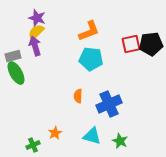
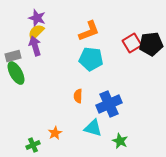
red square: moved 1 px right, 1 px up; rotated 18 degrees counterclockwise
cyan triangle: moved 1 px right, 8 px up
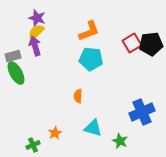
blue cross: moved 33 px right, 8 px down
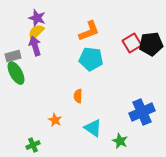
cyan triangle: rotated 18 degrees clockwise
orange star: moved 13 px up; rotated 16 degrees counterclockwise
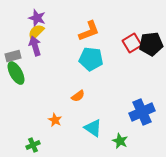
orange semicircle: rotated 128 degrees counterclockwise
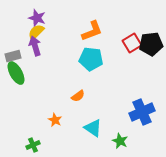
orange L-shape: moved 3 px right
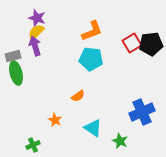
green ellipse: rotated 15 degrees clockwise
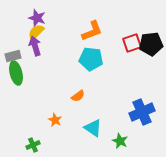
red square: rotated 12 degrees clockwise
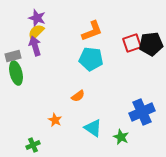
green star: moved 1 px right, 4 px up
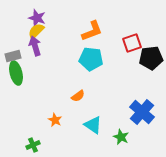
yellow semicircle: moved 1 px up
black pentagon: moved 14 px down
blue cross: rotated 25 degrees counterclockwise
cyan triangle: moved 3 px up
